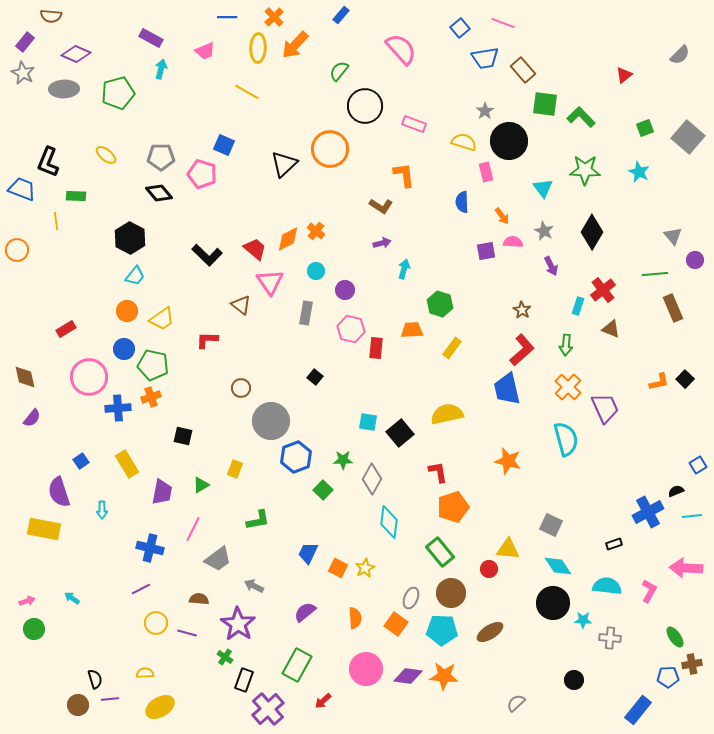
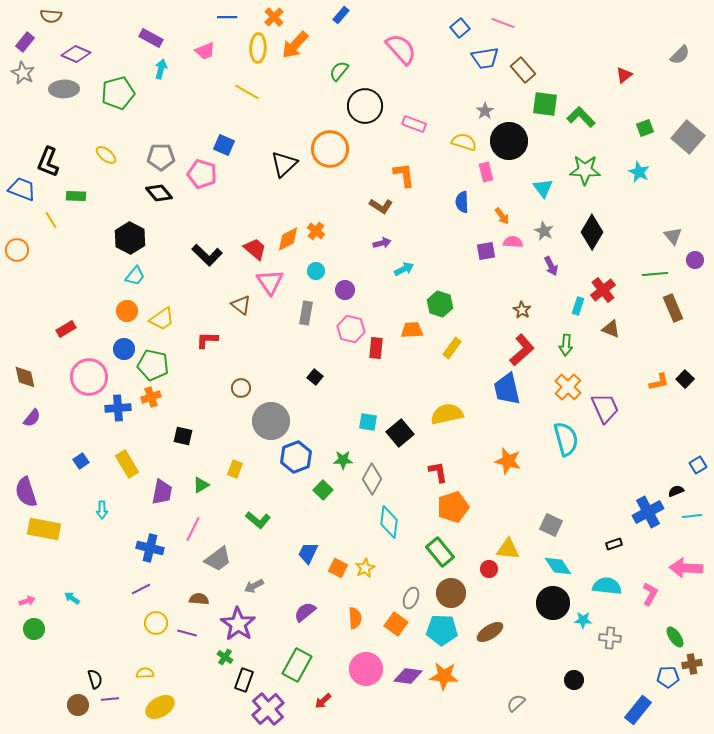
yellow line at (56, 221): moved 5 px left, 1 px up; rotated 24 degrees counterclockwise
cyan arrow at (404, 269): rotated 48 degrees clockwise
purple semicircle at (59, 492): moved 33 px left
green L-shape at (258, 520): rotated 50 degrees clockwise
gray arrow at (254, 586): rotated 54 degrees counterclockwise
pink L-shape at (649, 591): moved 1 px right, 3 px down
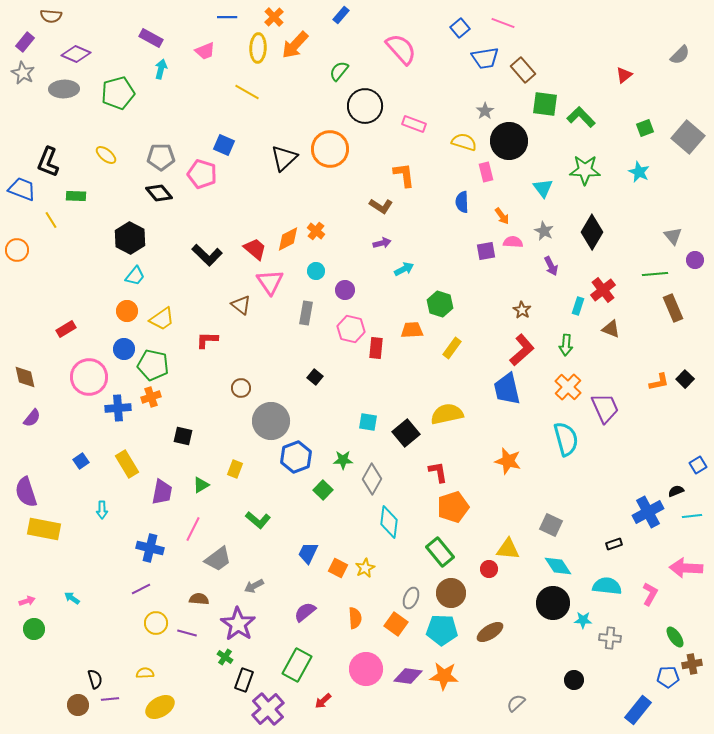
black triangle at (284, 164): moved 6 px up
black square at (400, 433): moved 6 px right
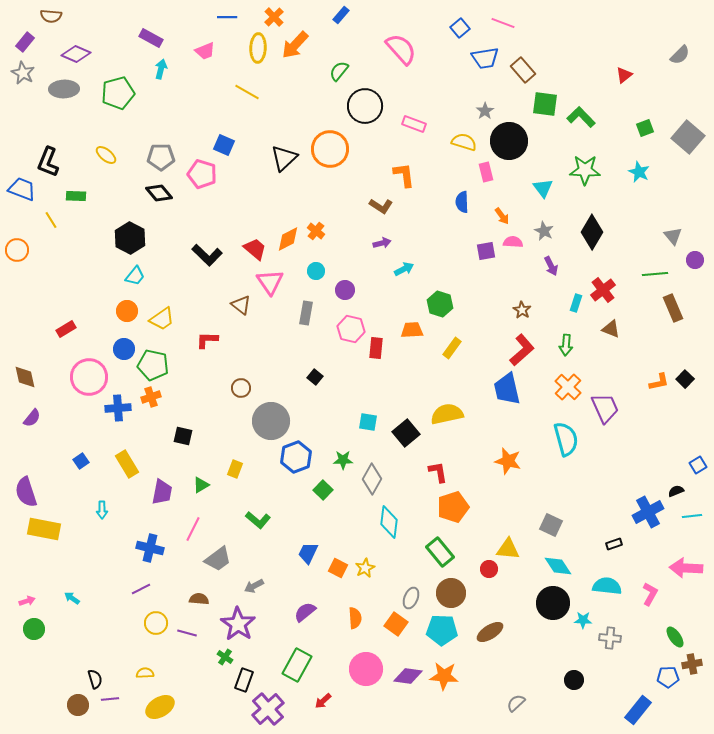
cyan rectangle at (578, 306): moved 2 px left, 3 px up
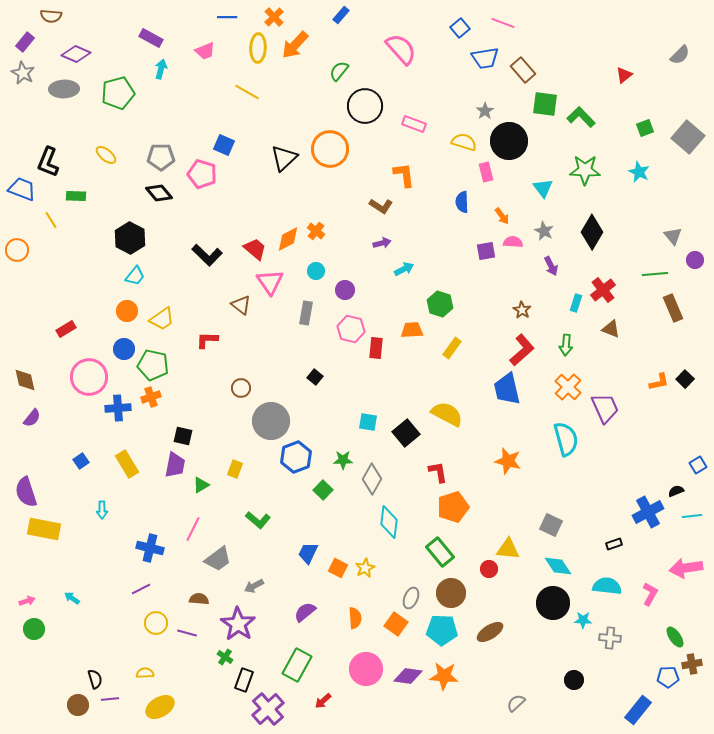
brown diamond at (25, 377): moved 3 px down
yellow semicircle at (447, 414): rotated 40 degrees clockwise
purple trapezoid at (162, 492): moved 13 px right, 27 px up
pink arrow at (686, 568): rotated 12 degrees counterclockwise
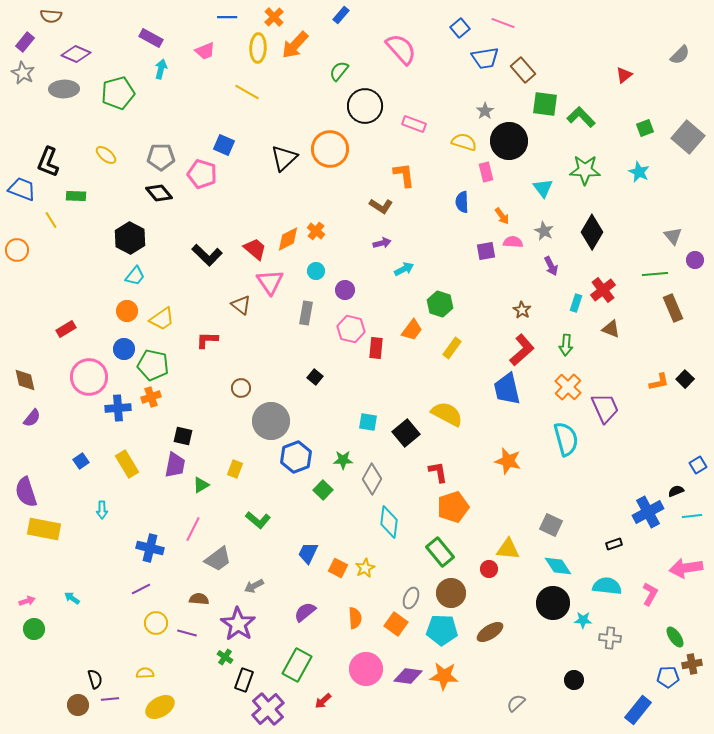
orange trapezoid at (412, 330): rotated 130 degrees clockwise
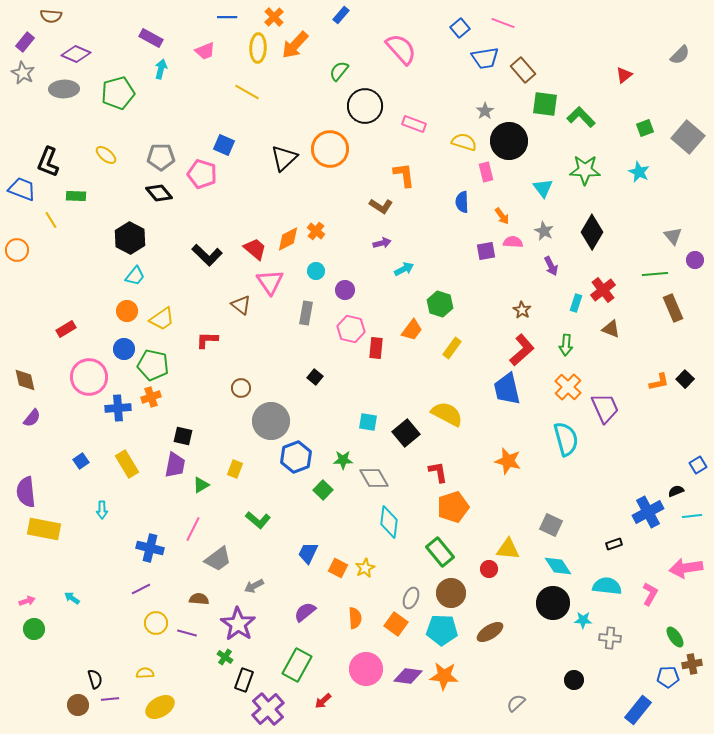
gray diamond at (372, 479): moved 2 px right, 1 px up; rotated 60 degrees counterclockwise
purple semicircle at (26, 492): rotated 12 degrees clockwise
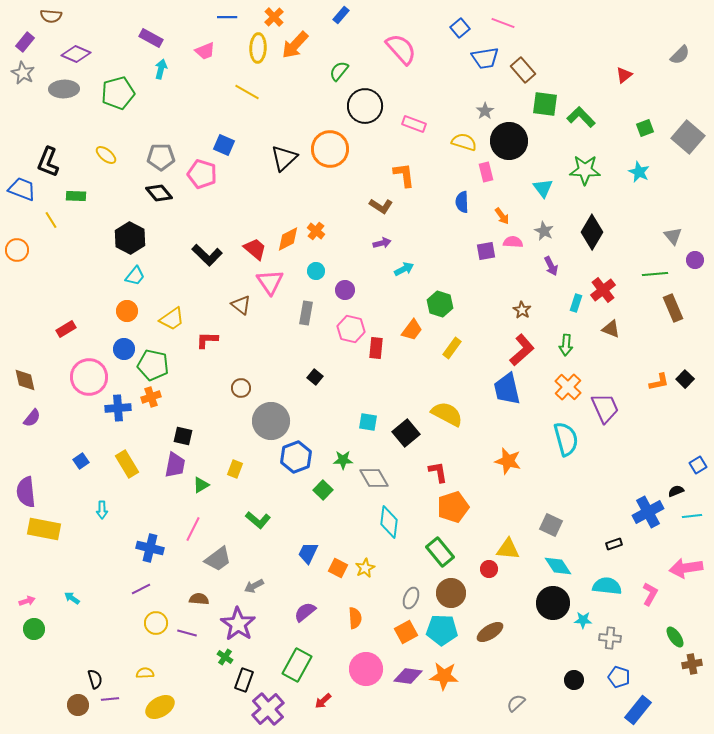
yellow trapezoid at (162, 319): moved 10 px right
orange square at (396, 624): moved 10 px right, 8 px down; rotated 25 degrees clockwise
blue pentagon at (668, 677): moved 49 px left; rotated 20 degrees clockwise
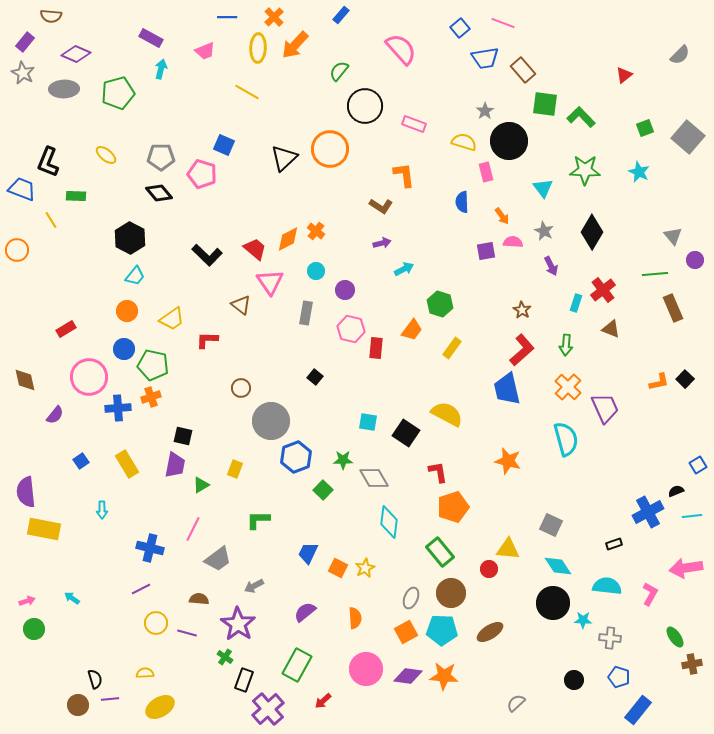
purple semicircle at (32, 418): moved 23 px right, 3 px up
black square at (406, 433): rotated 16 degrees counterclockwise
green L-shape at (258, 520): rotated 140 degrees clockwise
